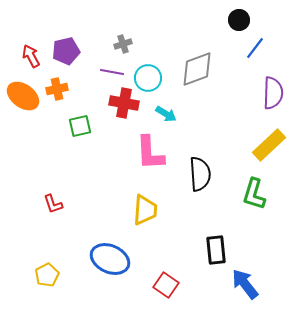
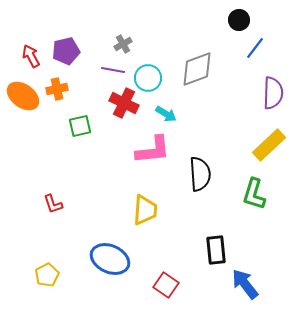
gray cross: rotated 12 degrees counterclockwise
purple line: moved 1 px right, 2 px up
red cross: rotated 16 degrees clockwise
pink L-shape: moved 3 px right, 3 px up; rotated 93 degrees counterclockwise
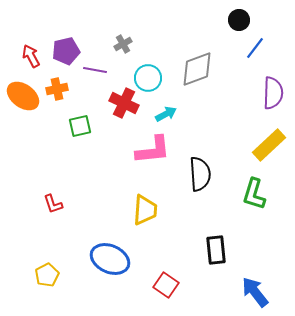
purple line: moved 18 px left
cyan arrow: rotated 60 degrees counterclockwise
blue arrow: moved 10 px right, 8 px down
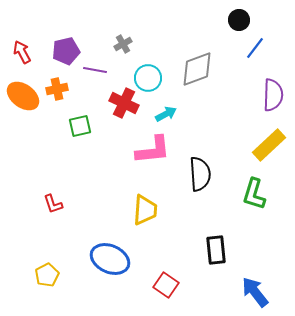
red arrow: moved 9 px left, 4 px up
purple semicircle: moved 2 px down
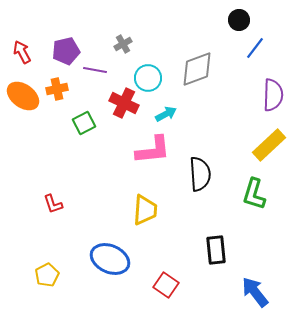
green square: moved 4 px right, 3 px up; rotated 15 degrees counterclockwise
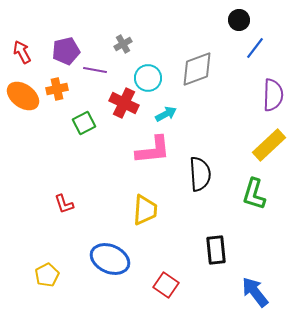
red L-shape: moved 11 px right
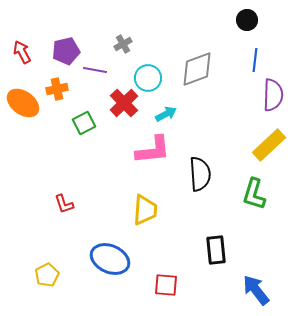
black circle: moved 8 px right
blue line: moved 12 px down; rotated 30 degrees counterclockwise
orange ellipse: moved 7 px down
red cross: rotated 20 degrees clockwise
red square: rotated 30 degrees counterclockwise
blue arrow: moved 1 px right, 2 px up
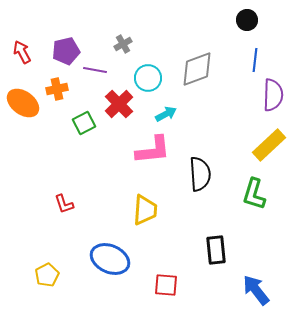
red cross: moved 5 px left, 1 px down
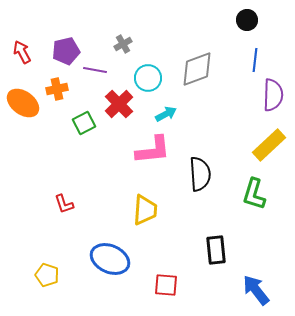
yellow pentagon: rotated 25 degrees counterclockwise
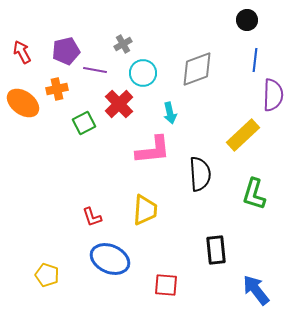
cyan circle: moved 5 px left, 5 px up
cyan arrow: moved 4 px right, 1 px up; rotated 105 degrees clockwise
yellow rectangle: moved 26 px left, 10 px up
red L-shape: moved 28 px right, 13 px down
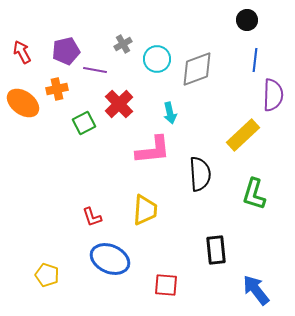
cyan circle: moved 14 px right, 14 px up
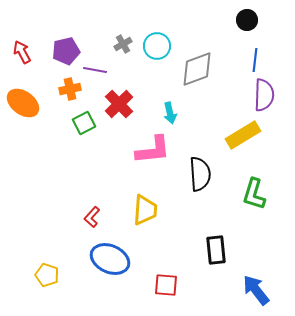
cyan circle: moved 13 px up
orange cross: moved 13 px right
purple semicircle: moved 9 px left
yellow rectangle: rotated 12 degrees clockwise
red L-shape: rotated 60 degrees clockwise
